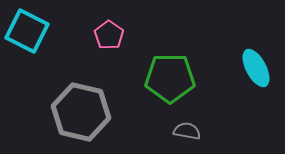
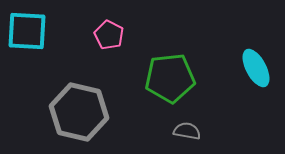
cyan square: rotated 24 degrees counterclockwise
pink pentagon: rotated 8 degrees counterclockwise
green pentagon: rotated 6 degrees counterclockwise
gray hexagon: moved 2 px left
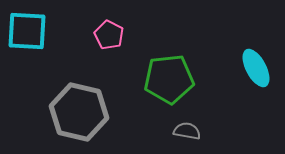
green pentagon: moved 1 px left, 1 px down
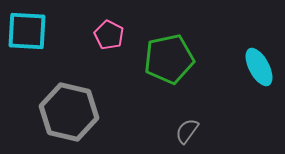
cyan ellipse: moved 3 px right, 1 px up
green pentagon: moved 20 px up; rotated 6 degrees counterclockwise
gray hexagon: moved 10 px left
gray semicircle: rotated 64 degrees counterclockwise
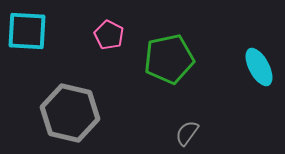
gray hexagon: moved 1 px right, 1 px down
gray semicircle: moved 2 px down
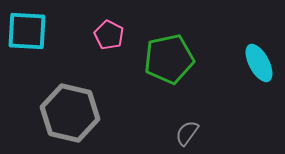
cyan ellipse: moved 4 px up
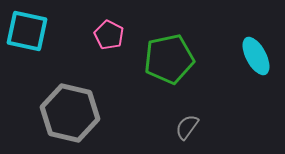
cyan square: rotated 9 degrees clockwise
cyan ellipse: moved 3 px left, 7 px up
gray semicircle: moved 6 px up
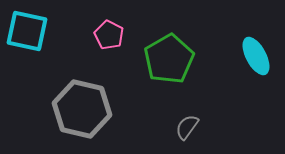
green pentagon: rotated 18 degrees counterclockwise
gray hexagon: moved 12 px right, 4 px up
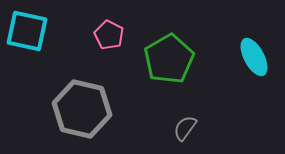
cyan ellipse: moved 2 px left, 1 px down
gray semicircle: moved 2 px left, 1 px down
